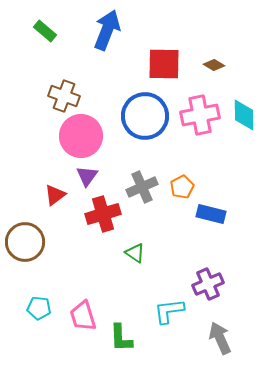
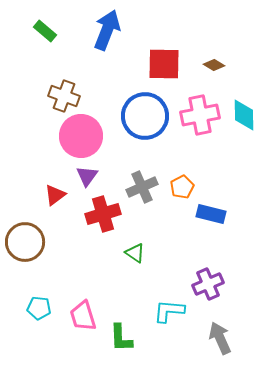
cyan L-shape: rotated 12 degrees clockwise
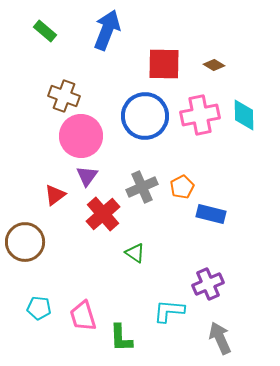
red cross: rotated 24 degrees counterclockwise
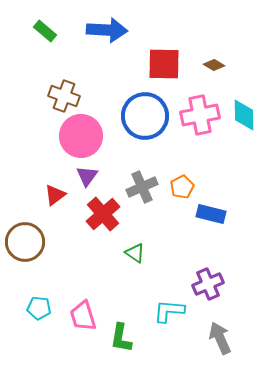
blue arrow: rotated 72 degrees clockwise
green L-shape: rotated 12 degrees clockwise
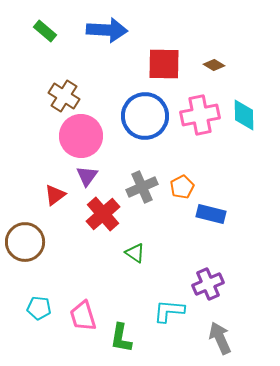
brown cross: rotated 12 degrees clockwise
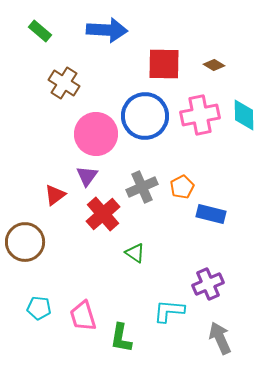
green rectangle: moved 5 px left
brown cross: moved 13 px up
pink circle: moved 15 px right, 2 px up
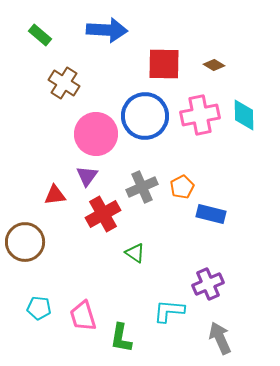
green rectangle: moved 4 px down
red triangle: rotated 30 degrees clockwise
red cross: rotated 12 degrees clockwise
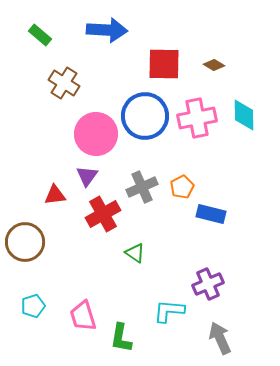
pink cross: moved 3 px left, 3 px down
cyan pentagon: moved 6 px left, 2 px up; rotated 25 degrees counterclockwise
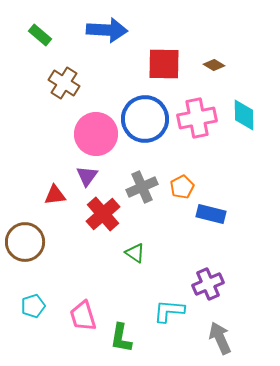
blue circle: moved 3 px down
red cross: rotated 12 degrees counterclockwise
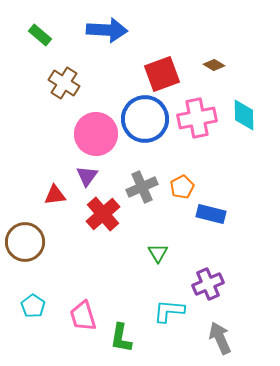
red square: moved 2 px left, 10 px down; rotated 21 degrees counterclockwise
green triangle: moved 23 px right; rotated 25 degrees clockwise
cyan pentagon: rotated 20 degrees counterclockwise
